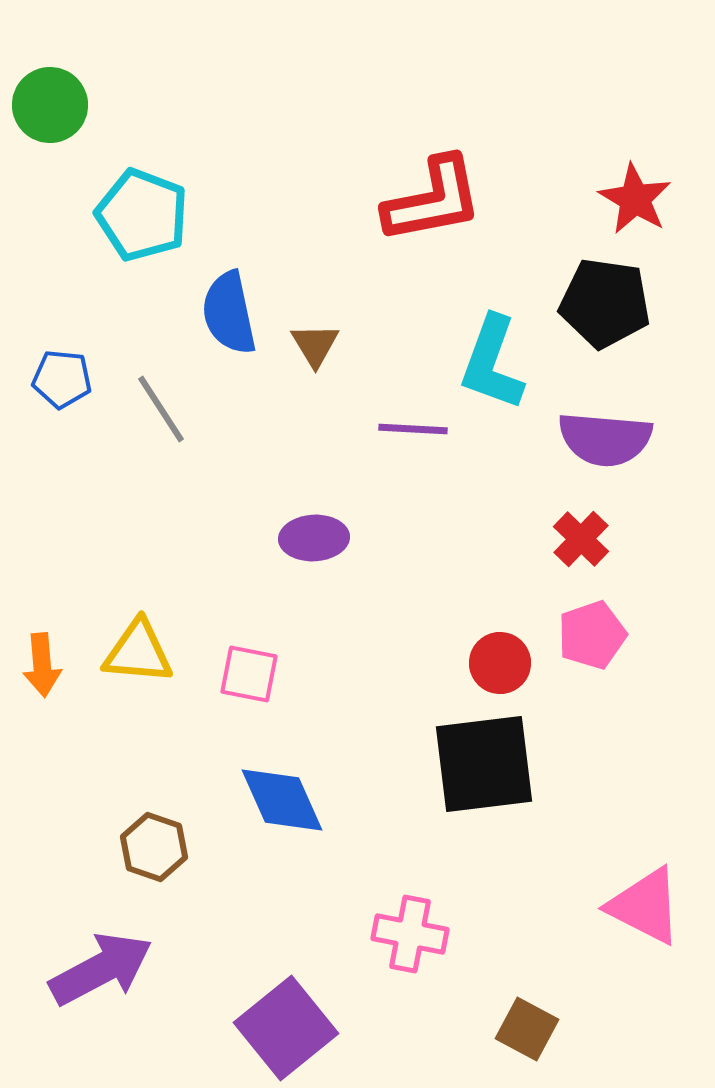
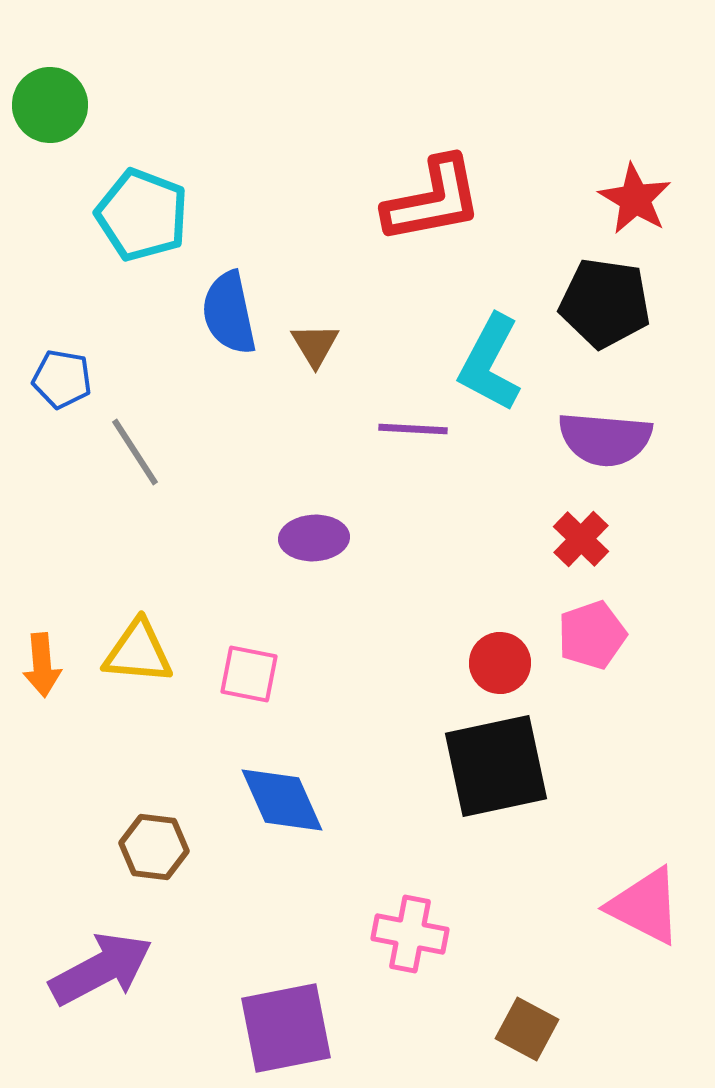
cyan L-shape: moved 2 px left; rotated 8 degrees clockwise
blue pentagon: rotated 4 degrees clockwise
gray line: moved 26 px left, 43 px down
black square: moved 12 px right, 2 px down; rotated 5 degrees counterclockwise
brown hexagon: rotated 12 degrees counterclockwise
purple square: rotated 28 degrees clockwise
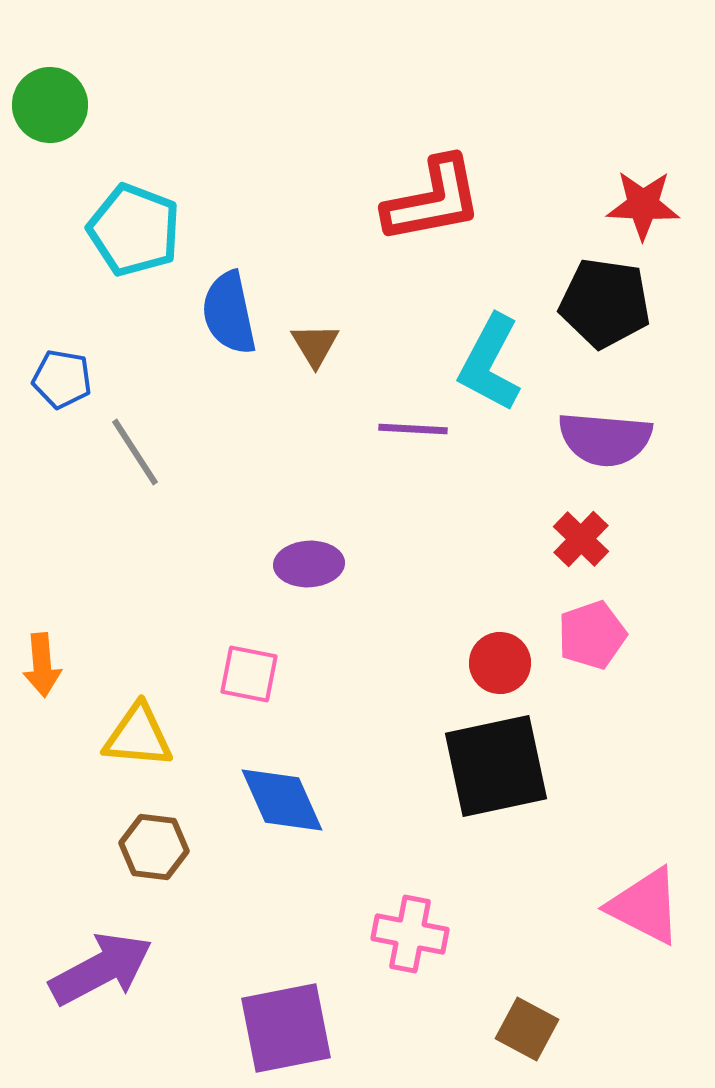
red star: moved 8 px right, 6 px down; rotated 28 degrees counterclockwise
cyan pentagon: moved 8 px left, 15 px down
purple ellipse: moved 5 px left, 26 px down
yellow triangle: moved 84 px down
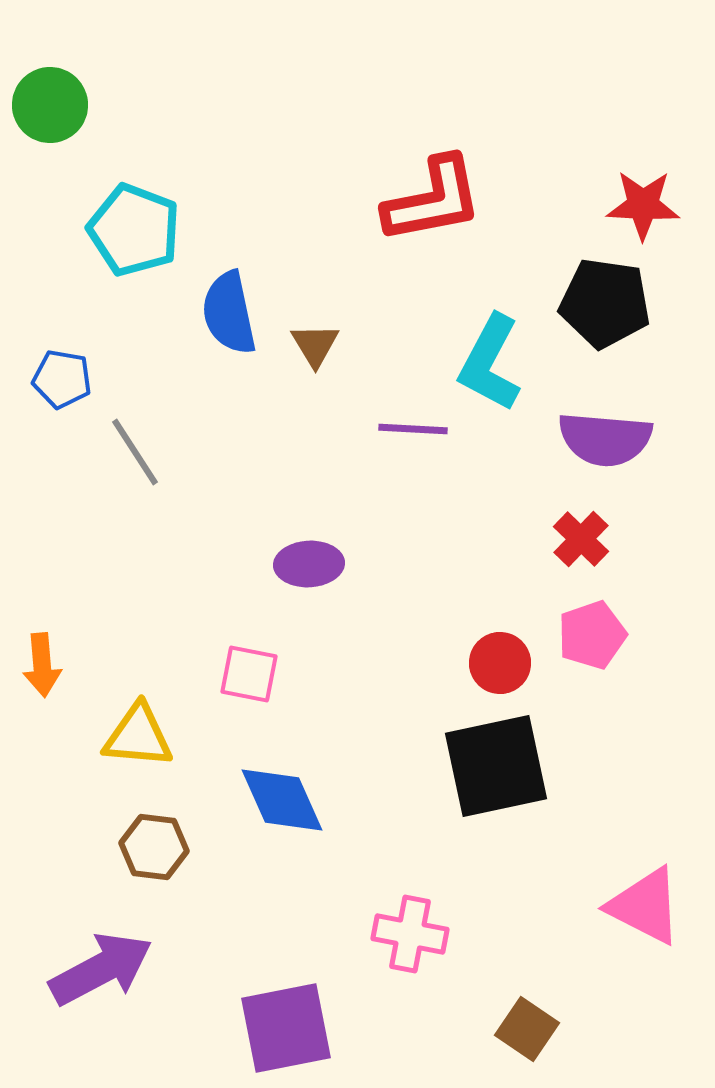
brown square: rotated 6 degrees clockwise
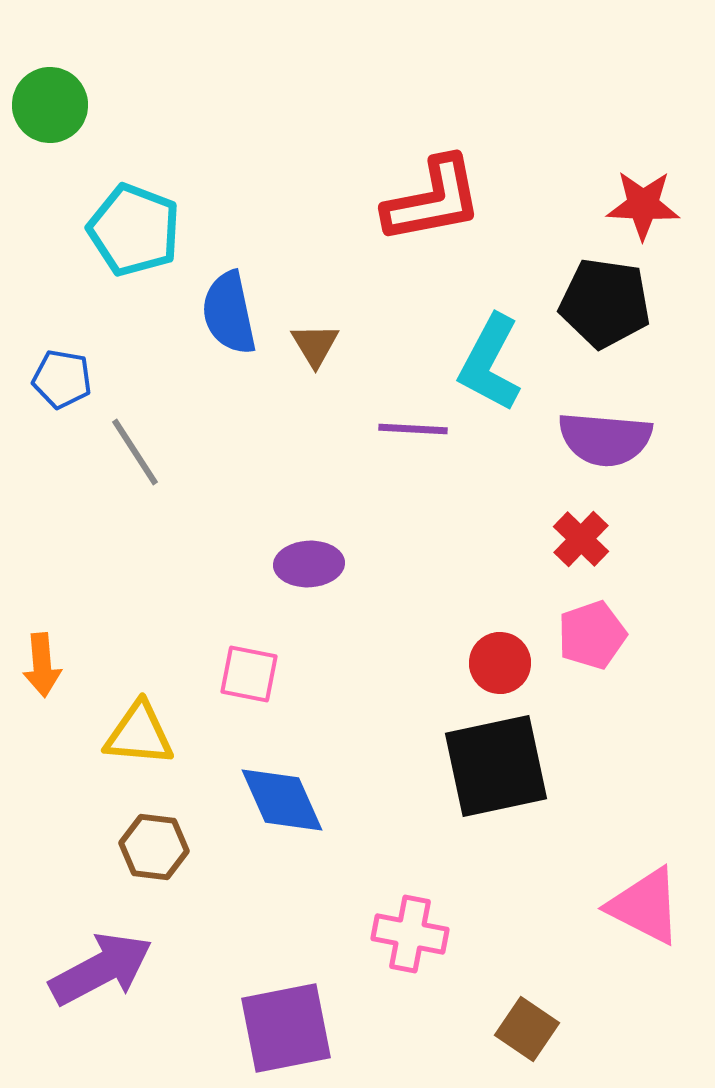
yellow triangle: moved 1 px right, 2 px up
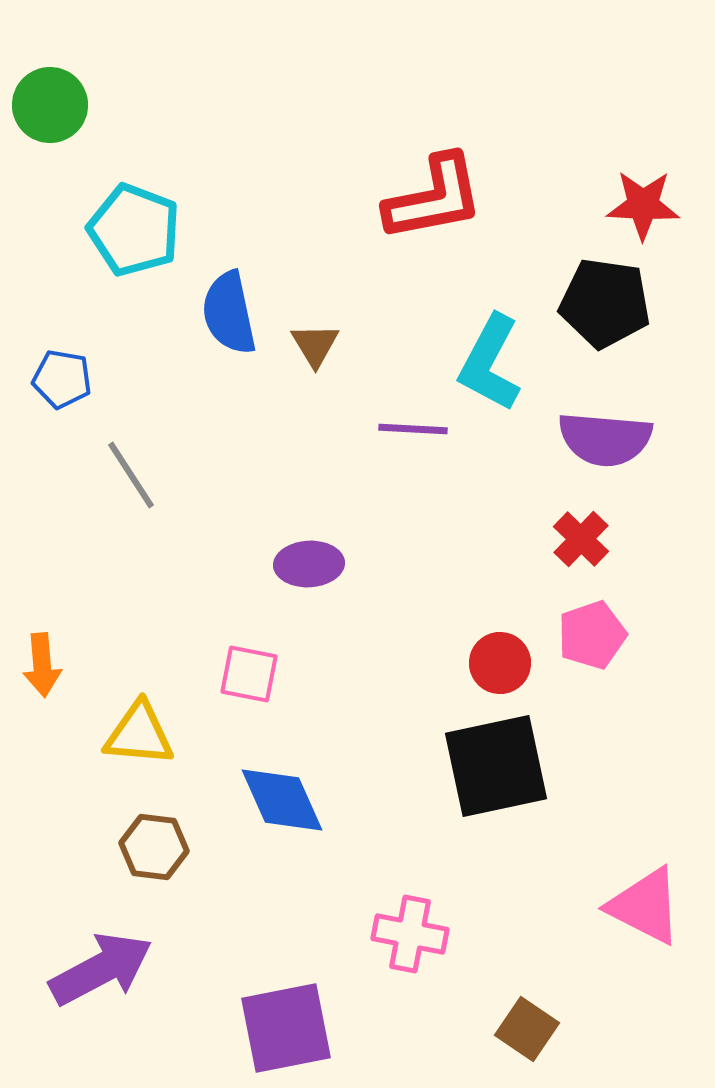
red L-shape: moved 1 px right, 2 px up
gray line: moved 4 px left, 23 px down
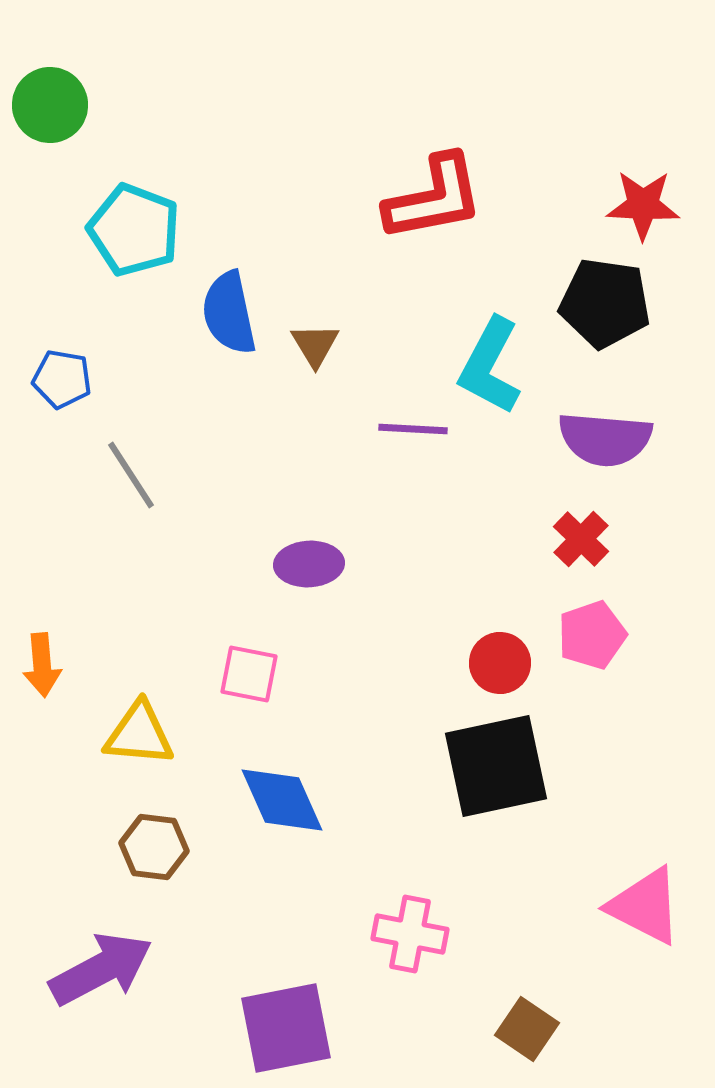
cyan L-shape: moved 3 px down
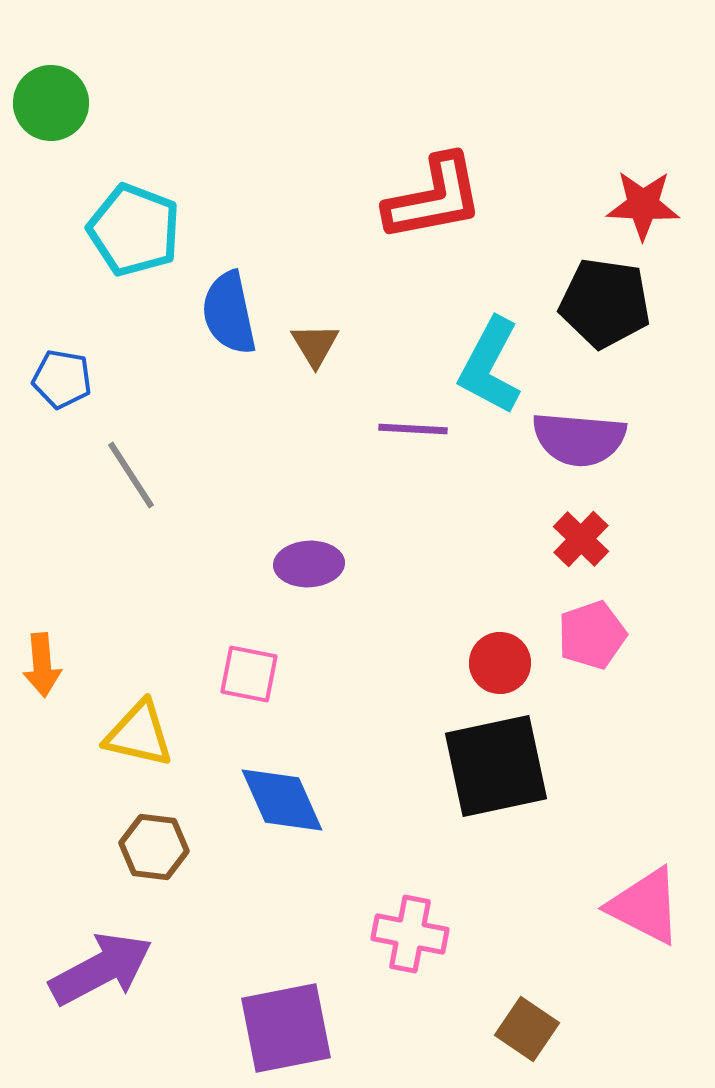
green circle: moved 1 px right, 2 px up
purple semicircle: moved 26 px left
yellow triangle: rotated 8 degrees clockwise
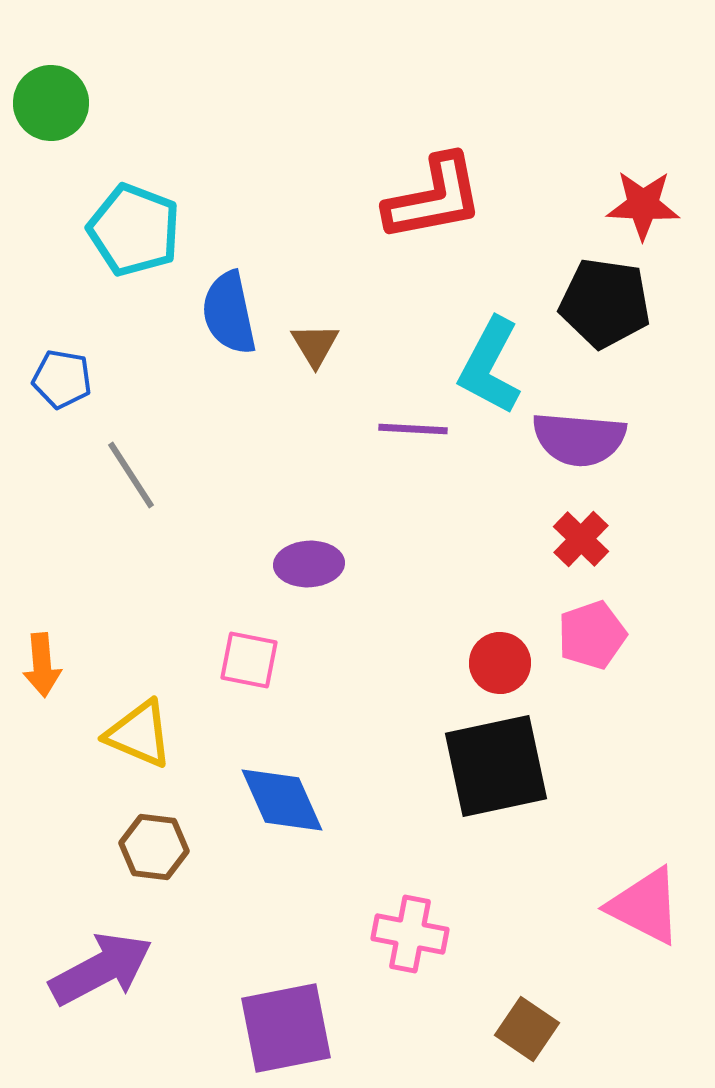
pink square: moved 14 px up
yellow triangle: rotated 10 degrees clockwise
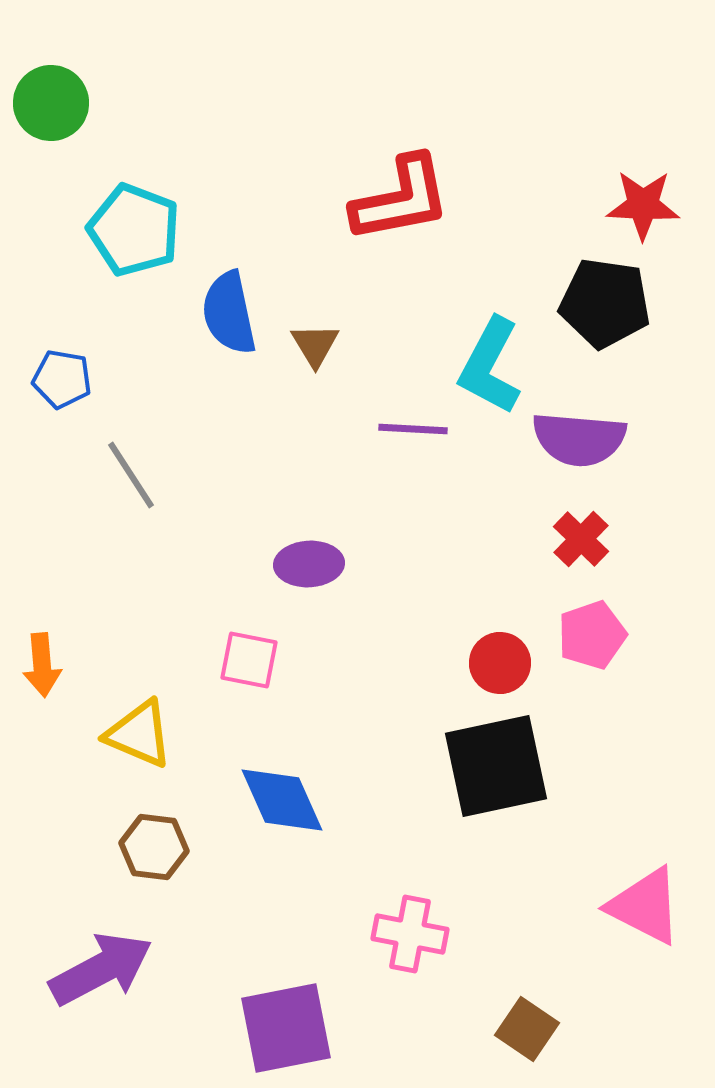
red L-shape: moved 33 px left, 1 px down
